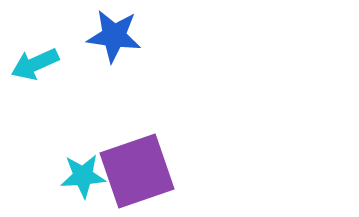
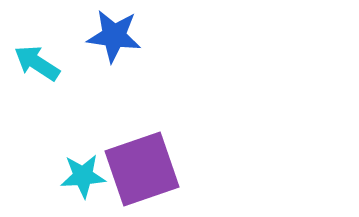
cyan arrow: moved 2 px right, 1 px up; rotated 57 degrees clockwise
purple square: moved 5 px right, 2 px up
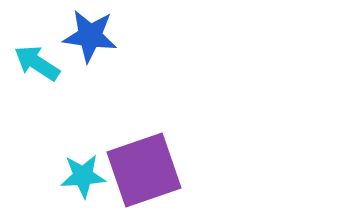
blue star: moved 24 px left
purple square: moved 2 px right, 1 px down
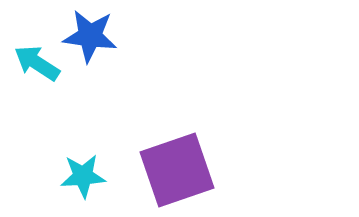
purple square: moved 33 px right
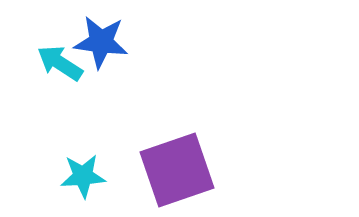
blue star: moved 11 px right, 6 px down
cyan arrow: moved 23 px right
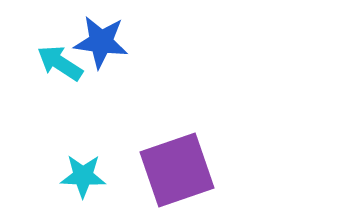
cyan star: rotated 6 degrees clockwise
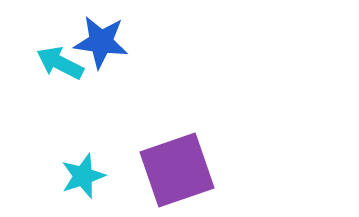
cyan arrow: rotated 6 degrees counterclockwise
cyan star: rotated 21 degrees counterclockwise
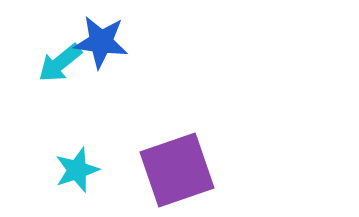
cyan arrow: rotated 66 degrees counterclockwise
cyan star: moved 6 px left, 6 px up
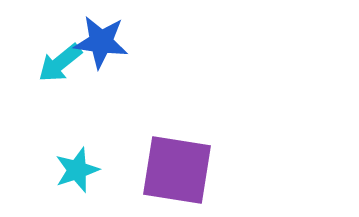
purple square: rotated 28 degrees clockwise
